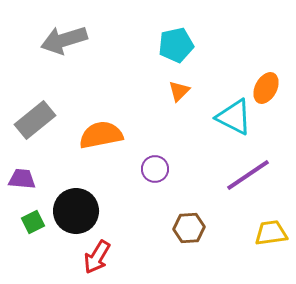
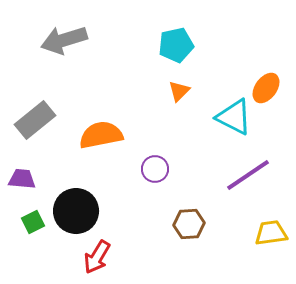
orange ellipse: rotated 8 degrees clockwise
brown hexagon: moved 4 px up
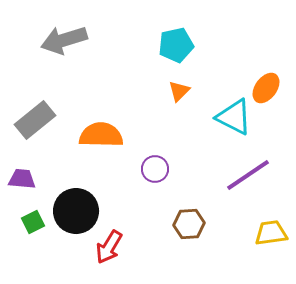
orange semicircle: rotated 12 degrees clockwise
red arrow: moved 12 px right, 10 px up
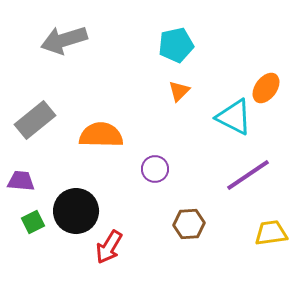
purple trapezoid: moved 1 px left, 2 px down
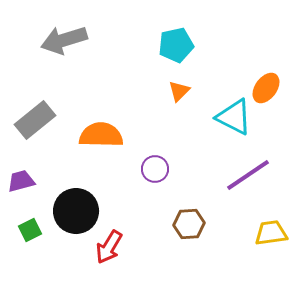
purple trapezoid: rotated 20 degrees counterclockwise
green square: moved 3 px left, 8 px down
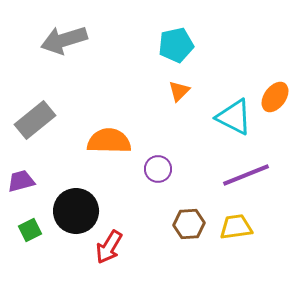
orange ellipse: moved 9 px right, 9 px down
orange semicircle: moved 8 px right, 6 px down
purple circle: moved 3 px right
purple line: moved 2 px left; rotated 12 degrees clockwise
yellow trapezoid: moved 35 px left, 6 px up
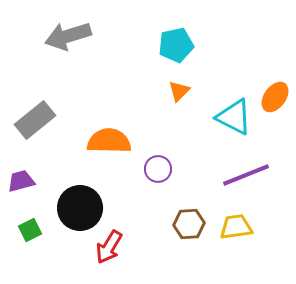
gray arrow: moved 4 px right, 4 px up
black circle: moved 4 px right, 3 px up
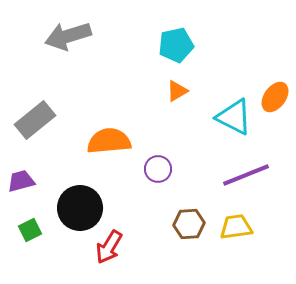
orange triangle: moved 2 px left; rotated 15 degrees clockwise
orange semicircle: rotated 6 degrees counterclockwise
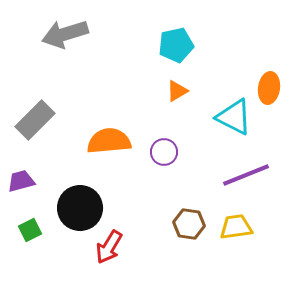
gray arrow: moved 3 px left, 2 px up
orange ellipse: moved 6 px left, 9 px up; rotated 28 degrees counterclockwise
gray rectangle: rotated 6 degrees counterclockwise
purple circle: moved 6 px right, 17 px up
brown hexagon: rotated 12 degrees clockwise
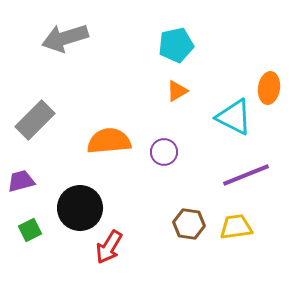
gray arrow: moved 4 px down
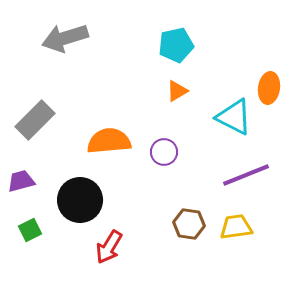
black circle: moved 8 px up
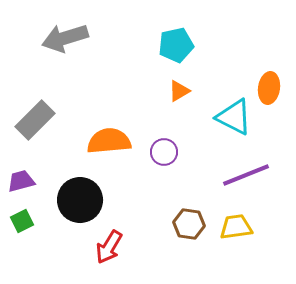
orange triangle: moved 2 px right
green square: moved 8 px left, 9 px up
